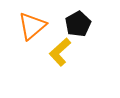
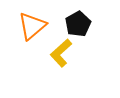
yellow L-shape: moved 1 px right, 1 px down
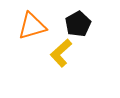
orange triangle: rotated 24 degrees clockwise
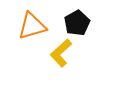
black pentagon: moved 1 px left, 1 px up
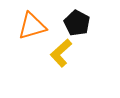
black pentagon: rotated 15 degrees counterclockwise
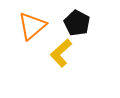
orange triangle: rotated 24 degrees counterclockwise
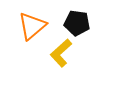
black pentagon: rotated 20 degrees counterclockwise
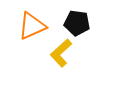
orange triangle: rotated 16 degrees clockwise
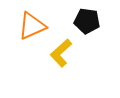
black pentagon: moved 10 px right, 2 px up
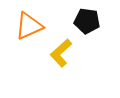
orange triangle: moved 3 px left
